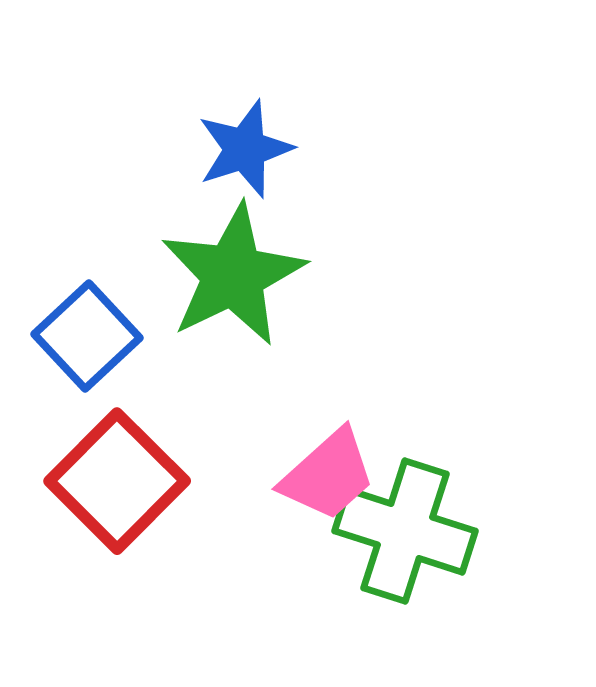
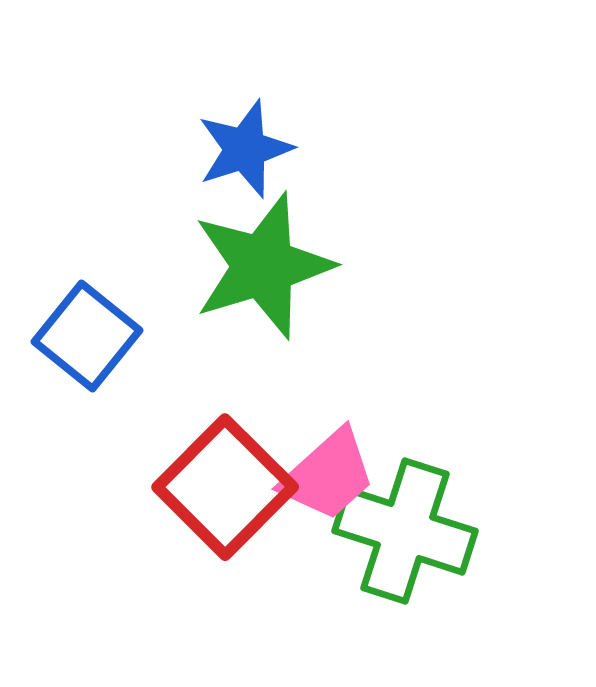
green star: moved 30 px right, 9 px up; rotated 9 degrees clockwise
blue square: rotated 8 degrees counterclockwise
red square: moved 108 px right, 6 px down
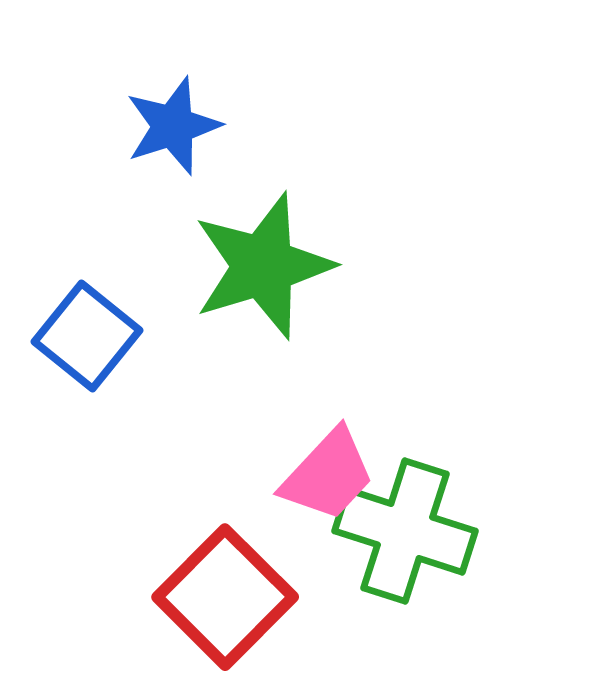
blue star: moved 72 px left, 23 px up
pink trapezoid: rotated 5 degrees counterclockwise
red square: moved 110 px down
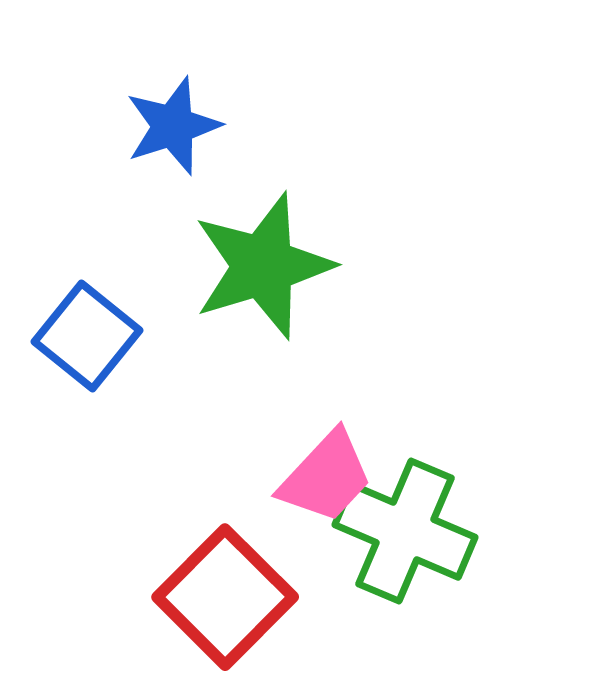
pink trapezoid: moved 2 px left, 2 px down
green cross: rotated 5 degrees clockwise
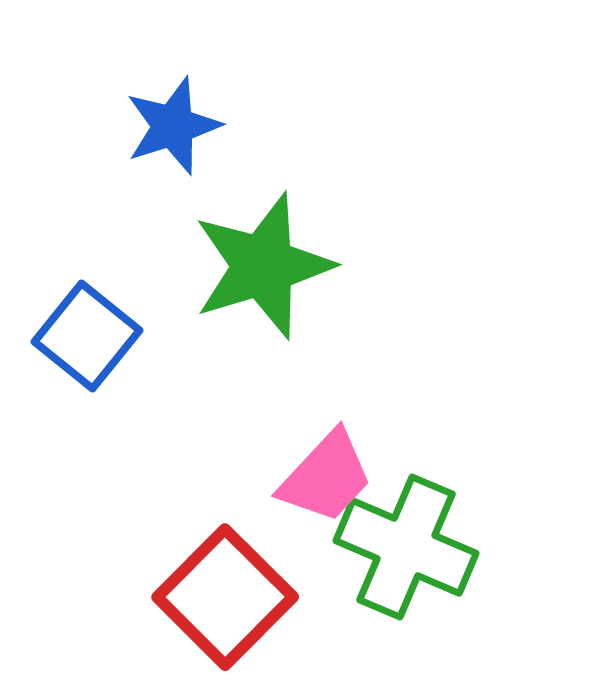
green cross: moved 1 px right, 16 px down
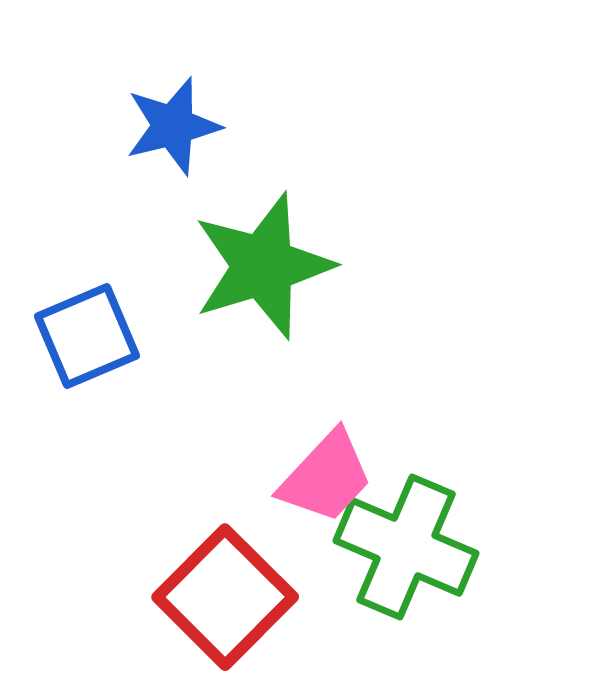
blue star: rotated 4 degrees clockwise
blue square: rotated 28 degrees clockwise
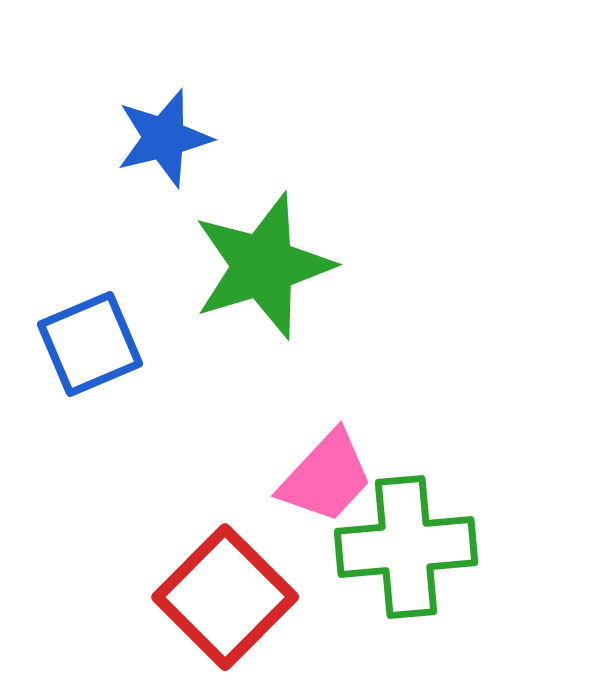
blue star: moved 9 px left, 12 px down
blue square: moved 3 px right, 8 px down
green cross: rotated 28 degrees counterclockwise
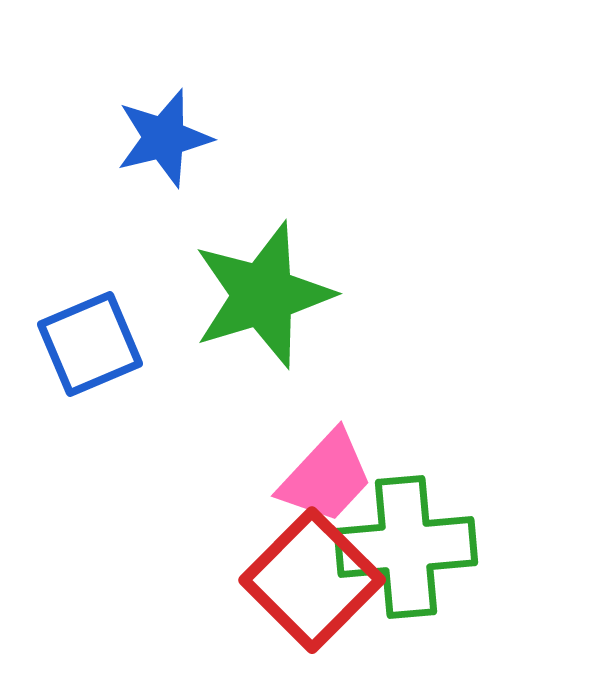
green star: moved 29 px down
red square: moved 87 px right, 17 px up
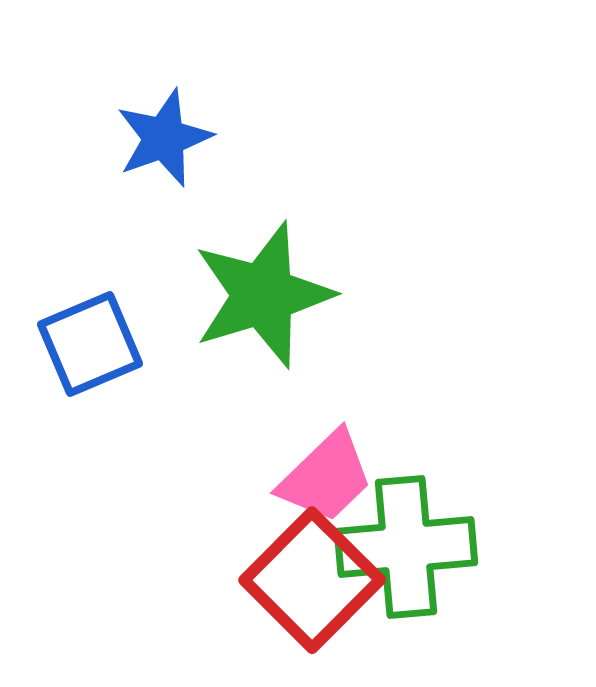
blue star: rotated 6 degrees counterclockwise
pink trapezoid: rotated 3 degrees clockwise
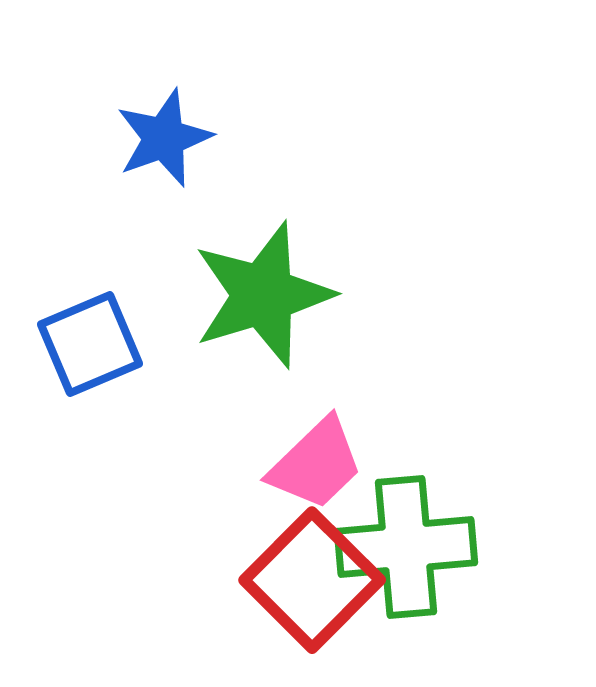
pink trapezoid: moved 10 px left, 13 px up
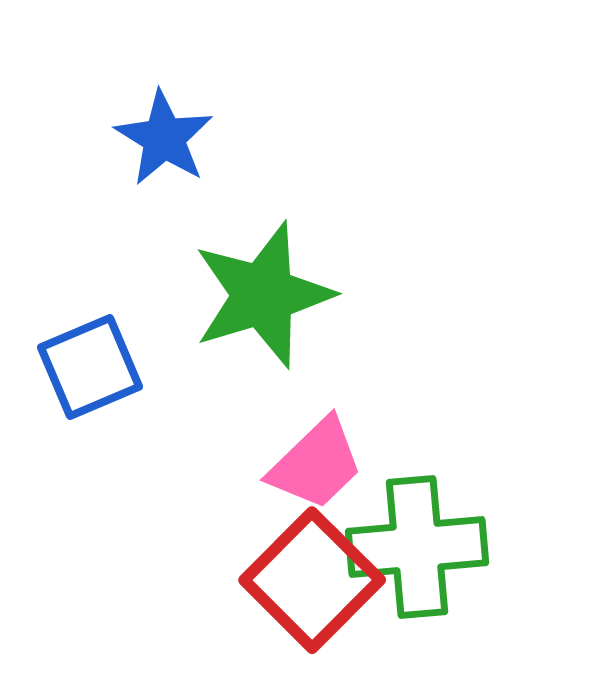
blue star: rotated 20 degrees counterclockwise
blue square: moved 23 px down
green cross: moved 11 px right
